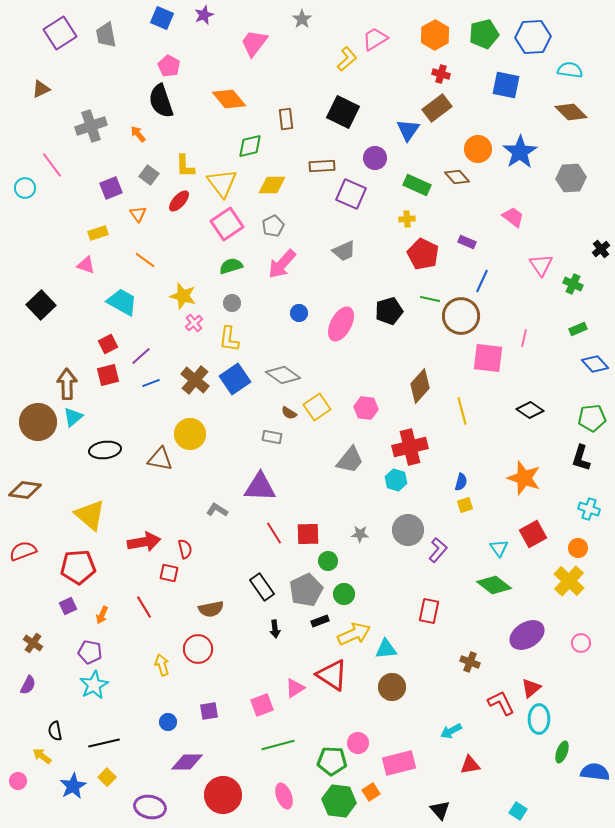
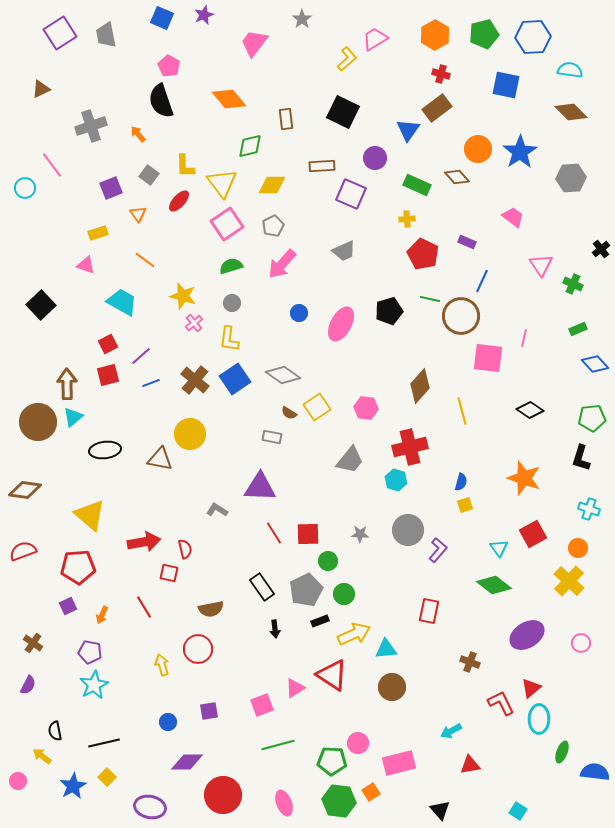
pink ellipse at (284, 796): moved 7 px down
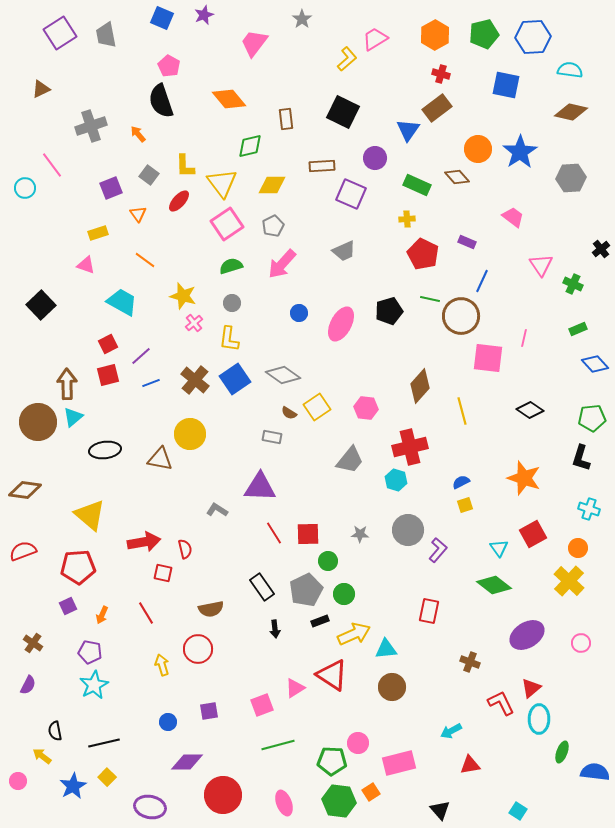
brown diamond at (571, 112): rotated 32 degrees counterclockwise
blue semicircle at (461, 482): rotated 132 degrees counterclockwise
red square at (169, 573): moved 6 px left
red line at (144, 607): moved 2 px right, 6 px down
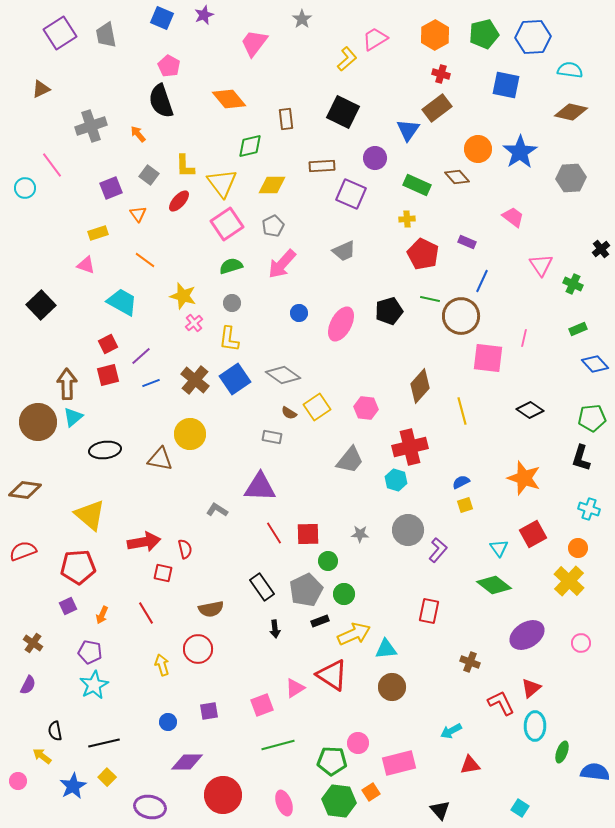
cyan ellipse at (539, 719): moved 4 px left, 7 px down
cyan square at (518, 811): moved 2 px right, 3 px up
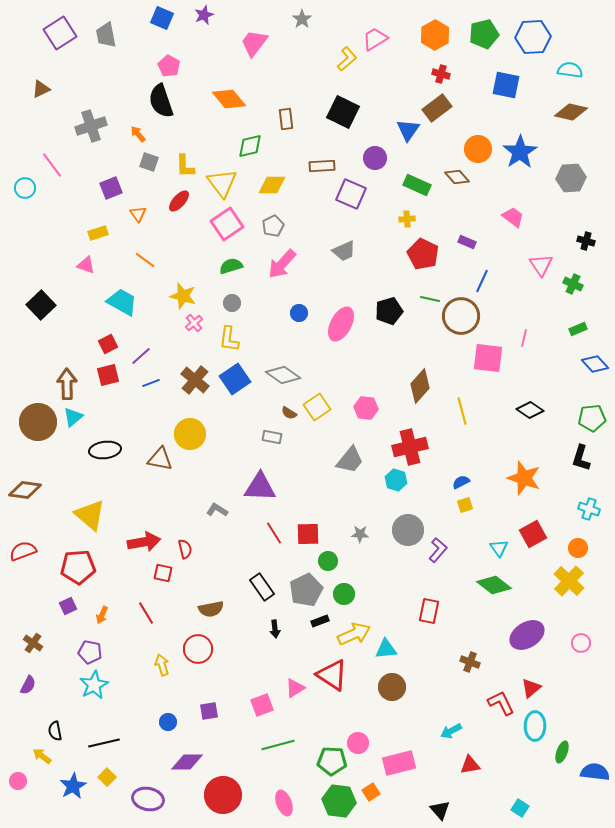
gray square at (149, 175): moved 13 px up; rotated 18 degrees counterclockwise
black cross at (601, 249): moved 15 px left, 8 px up; rotated 36 degrees counterclockwise
purple ellipse at (150, 807): moved 2 px left, 8 px up
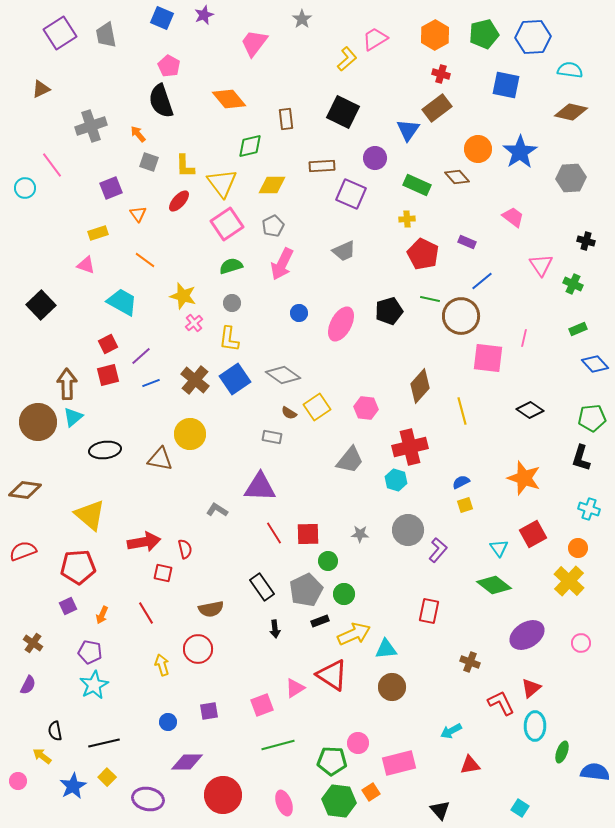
pink arrow at (282, 264): rotated 16 degrees counterclockwise
blue line at (482, 281): rotated 25 degrees clockwise
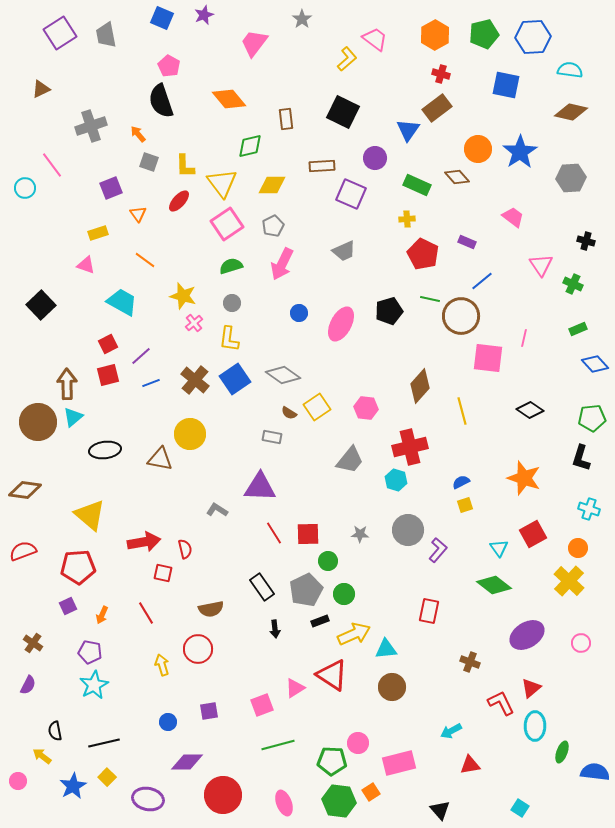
pink trapezoid at (375, 39): rotated 68 degrees clockwise
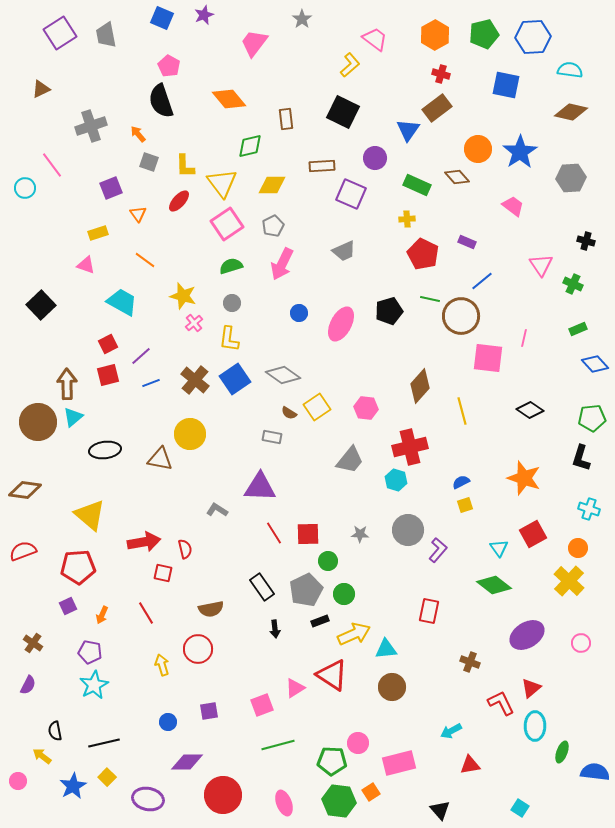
yellow L-shape at (347, 59): moved 3 px right, 6 px down
pink trapezoid at (513, 217): moved 11 px up
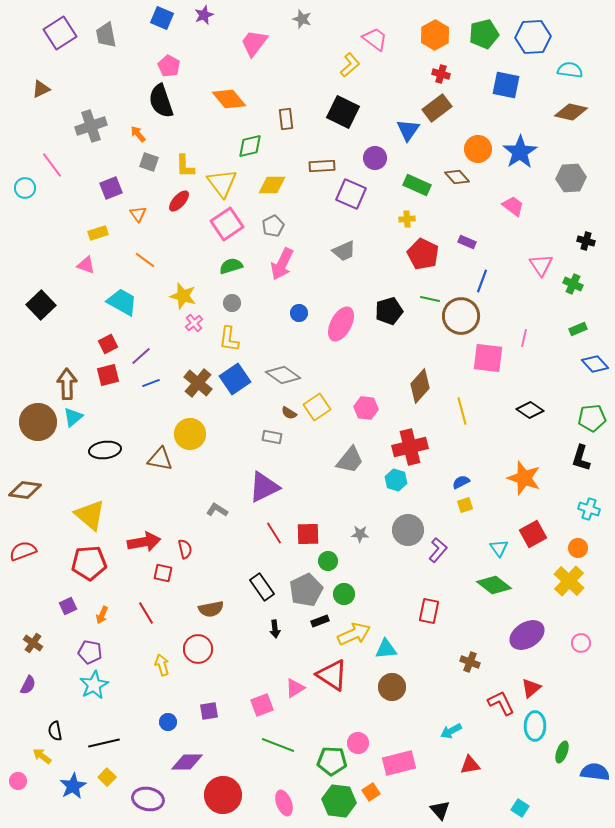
gray star at (302, 19): rotated 18 degrees counterclockwise
blue line at (482, 281): rotated 30 degrees counterclockwise
brown cross at (195, 380): moved 3 px right, 3 px down
purple triangle at (260, 487): moved 4 px right; rotated 28 degrees counterclockwise
red pentagon at (78, 567): moved 11 px right, 4 px up
green line at (278, 745): rotated 36 degrees clockwise
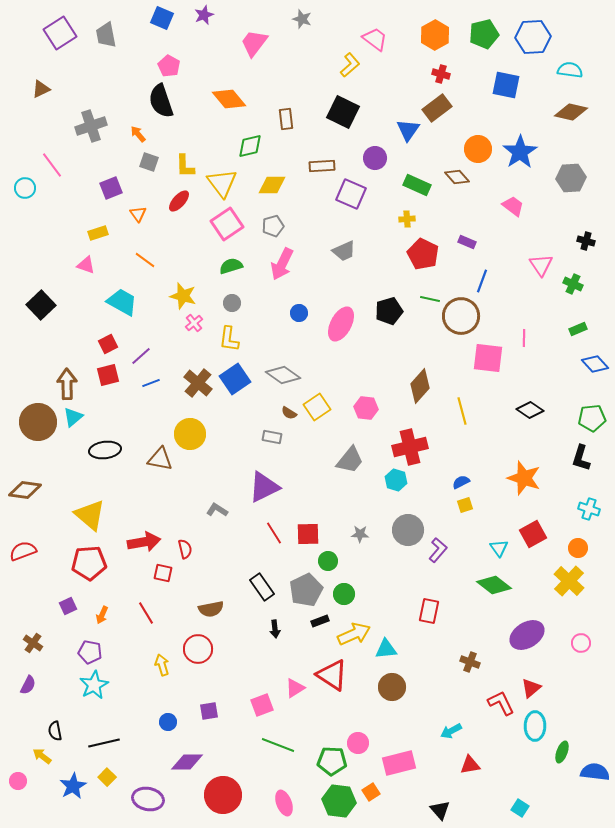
gray pentagon at (273, 226): rotated 10 degrees clockwise
pink line at (524, 338): rotated 12 degrees counterclockwise
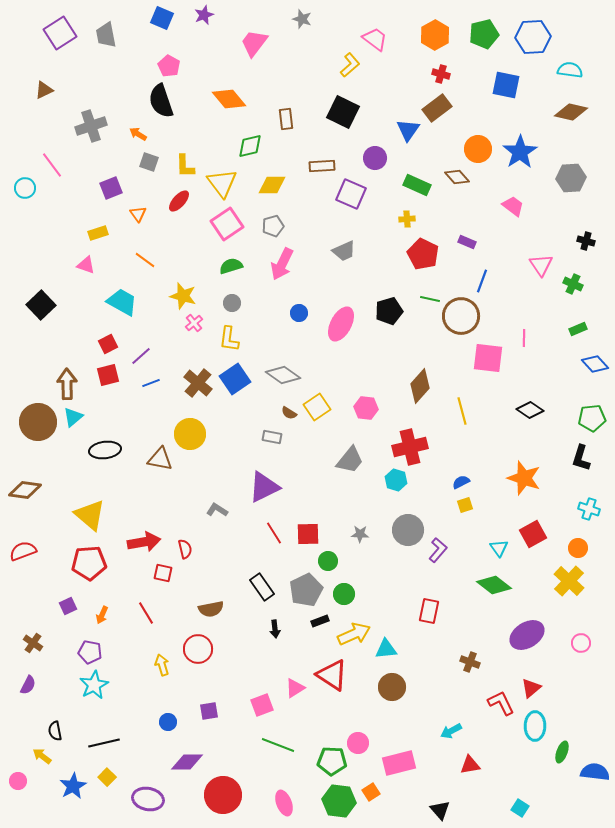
brown triangle at (41, 89): moved 3 px right, 1 px down
orange arrow at (138, 134): rotated 18 degrees counterclockwise
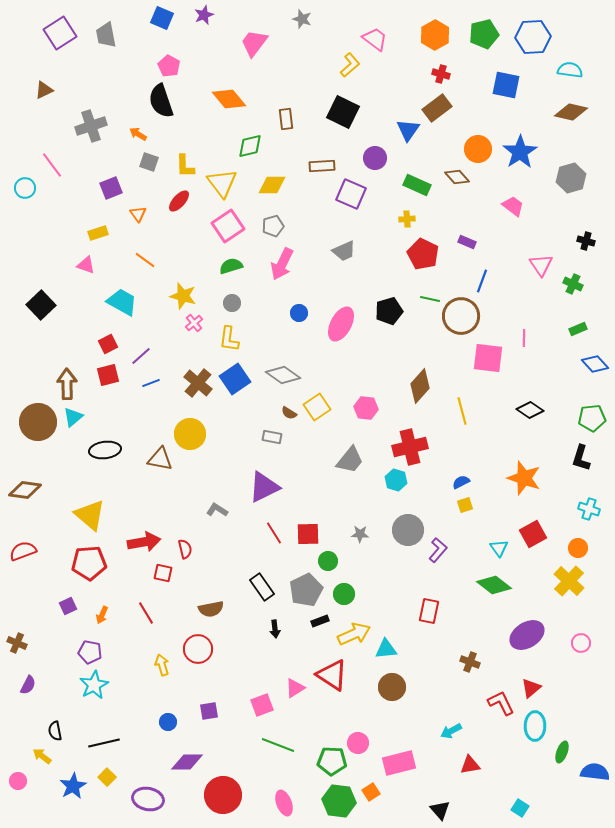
gray hexagon at (571, 178): rotated 12 degrees counterclockwise
pink square at (227, 224): moved 1 px right, 2 px down
brown cross at (33, 643): moved 16 px left; rotated 12 degrees counterclockwise
